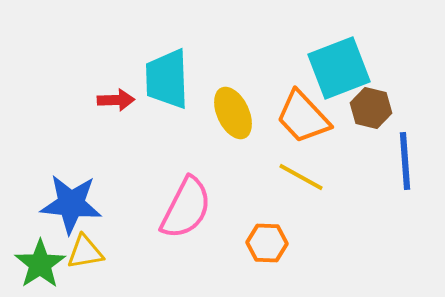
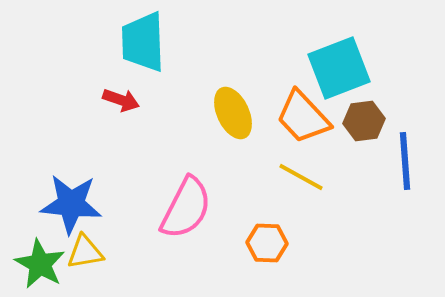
cyan trapezoid: moved 24 px left, 37 px up
red arrow: moved 5 px right; rotated 21 degrees clockwise
brown hexagon: moved 7 px left, 13 px down; rotated 21 degrees counterclockwise
green star: rotated 9 degrees counterclockwise
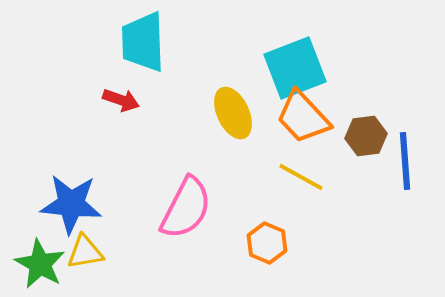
cyan square: moved 44 px left
brown hexagon: moved 2 px right, 15 px down
orange hexagon: rotated 21 degrees clockwise
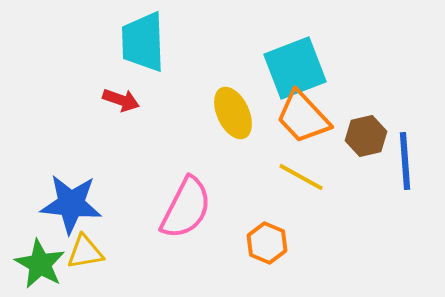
brown hexagon: rotated 6 degrees counterclockwise
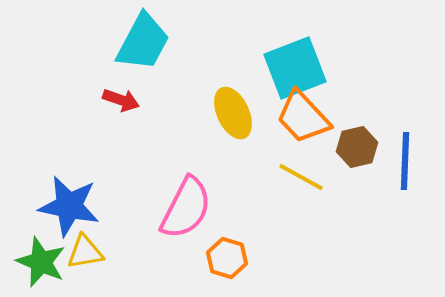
cyan trapezoid: rotated 150 degrees counterclockwise
brown hexagon: moved 9 px left, 11 px down
blue line: rotated 6 degrees clockwise
blue star: moved 2 px left, 2 px down; rotated 6 degrees clockwise
orange hexagon: moved 40 px left, 15 px down; rotated 6 degrees counterclockwise
green star: moved 1 px right, 2 px up; rotated 6 degrees counterclockwise
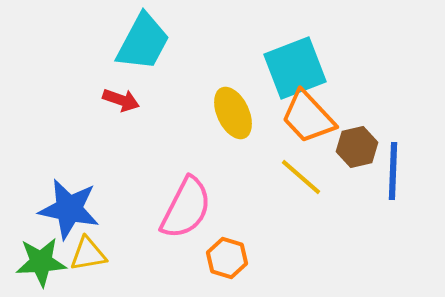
orange trapezoid: moved 5 px right
blue line: moved 12 px left, 10 px down
yellow line: rotated 12 degrees clockwise
blue star: moved 3 px down
yellow triangle: moved 3 px right, 2 px down
green star: rotated 27 degrees counterclockwise
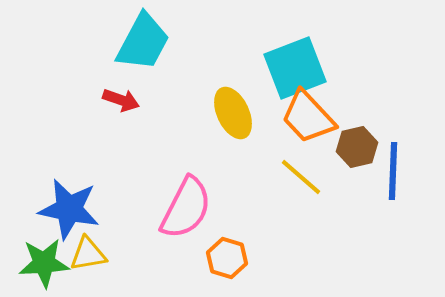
green star: moved 3 px right, 1 px down
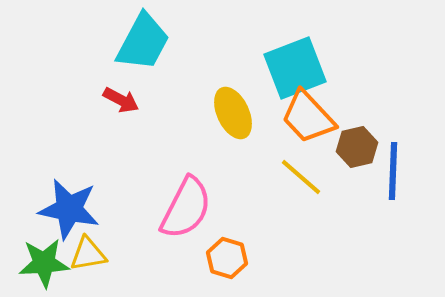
red arrow: rotated 9 degrees clockwise
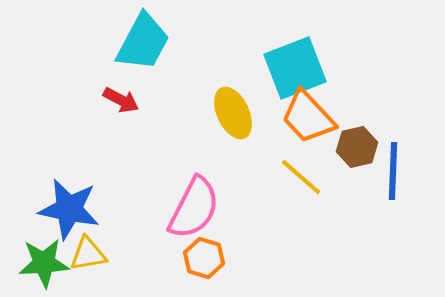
pink semicircle: moved 8 px right
orange hexagon: moved 23 px left
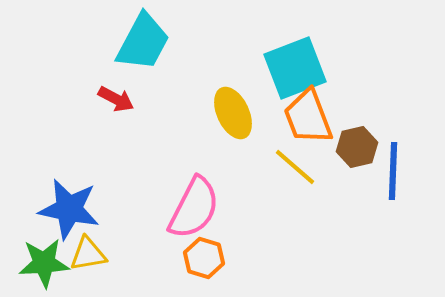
red arrow: moved 5 px left, 1 px up
orange trapezoid: rotated 22 degrees clockwise
yellow line: moved 6 px left, 10 px up
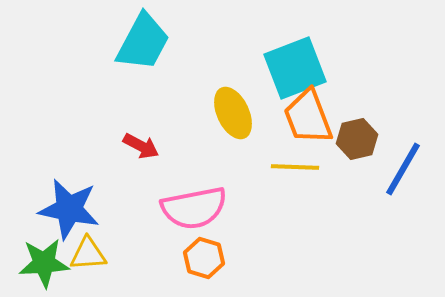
red arrow: moved 25 px right, 47 px down
brown hexagon: moved 8 px up
yellow line: rotated 39 degrees counterclockwise
blue line: moved 10 px right, 2 px up; rotated 28 degrees clockwise
pink semicircle: rotated 52 degrees clockwise
yellow triangle: rotated 6 degrees clockwise
